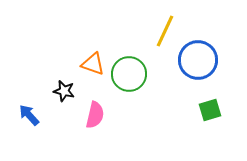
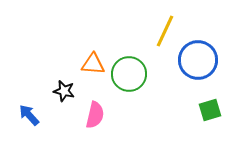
orange triangle: rotated 15 degrees counterclockwise
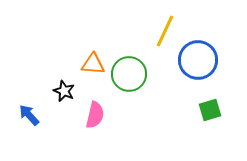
black star: rotated 10 degrees clockwise
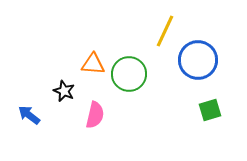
blue arrow: rotated 10 degrees counterclockwise
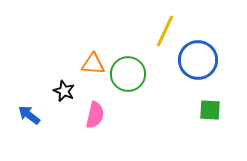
green circle: moved 1 px left
green square: rotated 20 degrees clockwise
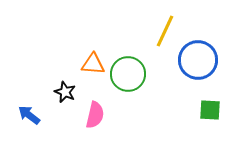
black star: moved 1 px right, 1 px down
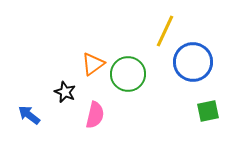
blue circle: moved 5 px left, 2 px down
orange triangle: rotated 40 degrees counterclockwise
green square: moved 2 px left, 1 px down; rotated 15 degrees counterclockwise
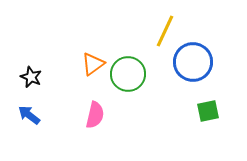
black star: moved 34 px left, 15 px up
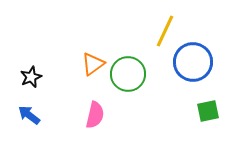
black star: rotated 25 degrees clockwise
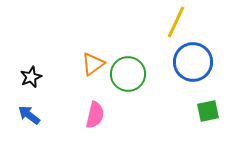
yellow line: moved 11 px right, 9 px up
